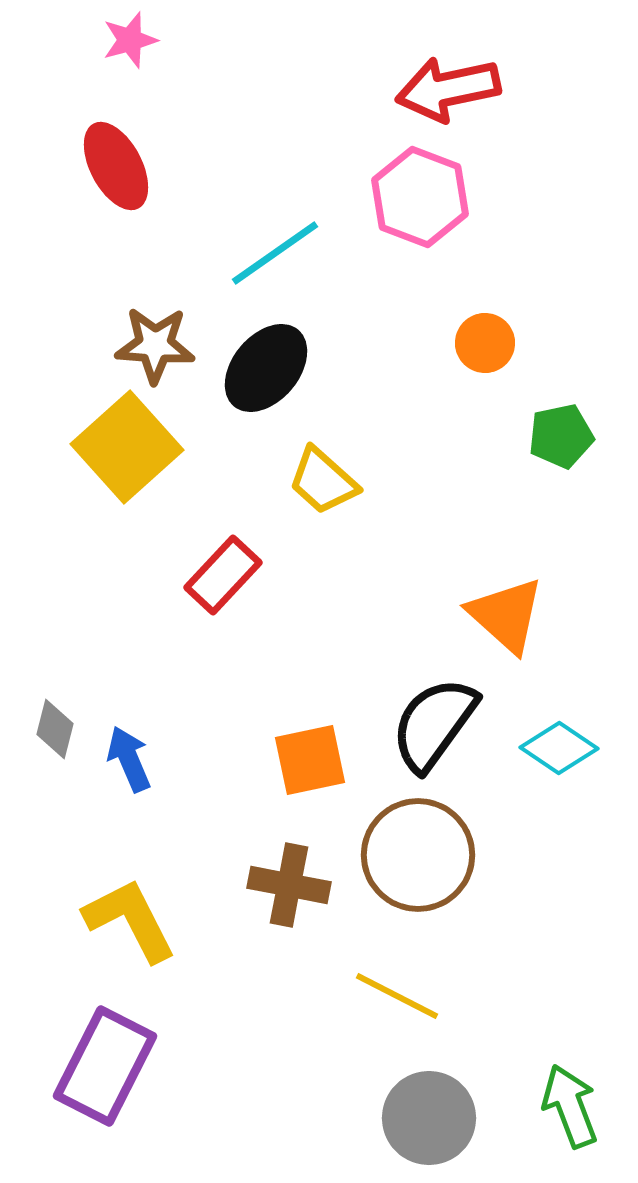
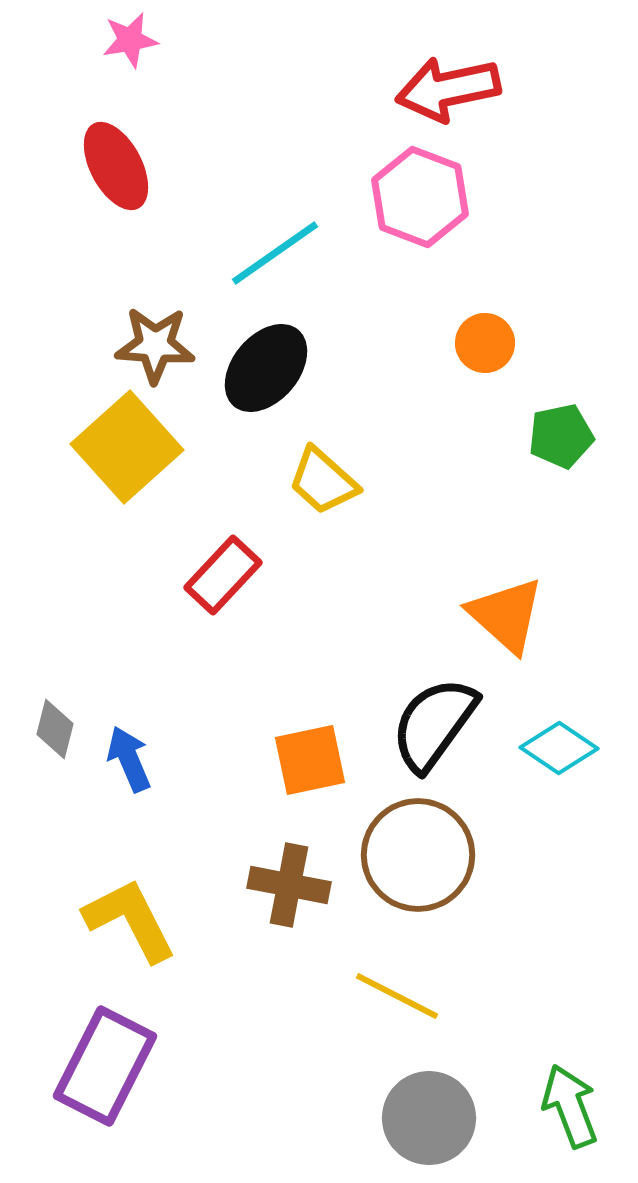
pink star: rotated 6 degrees clockwise
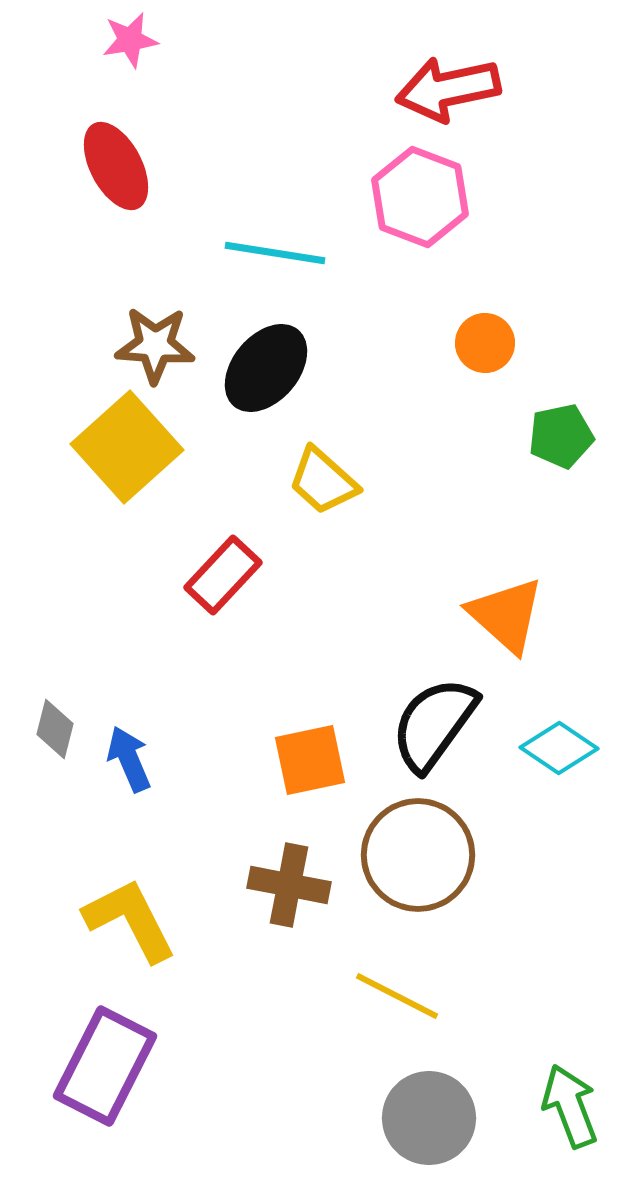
cyan line: rotated 44 degrees clockwise
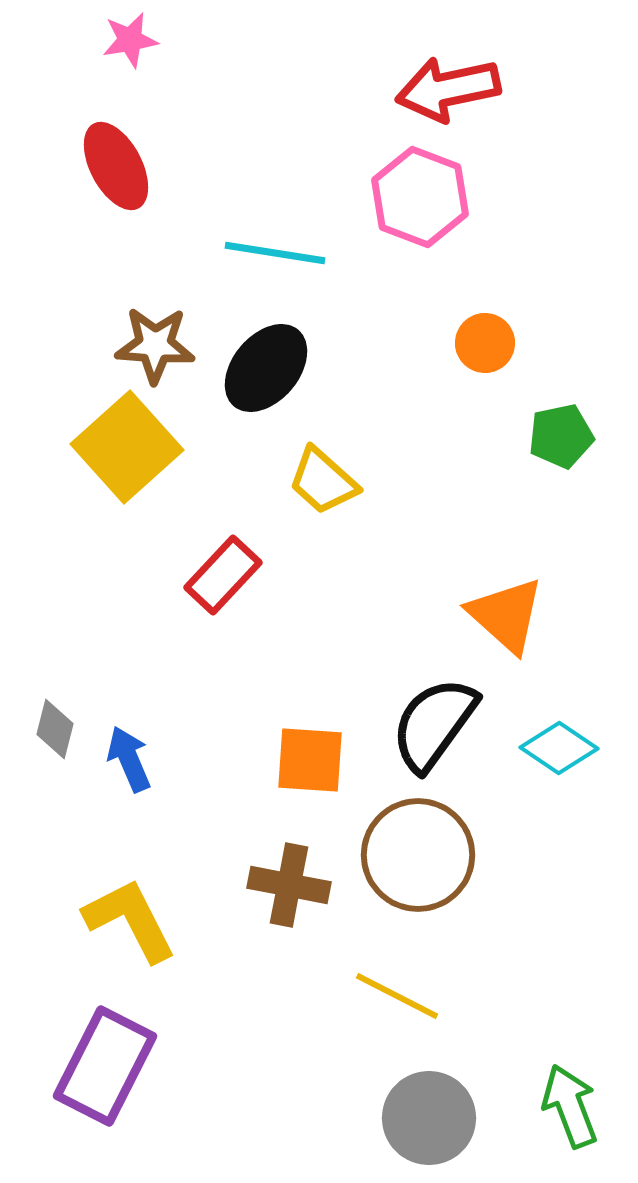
orange square: rotated 16 degrees clockwise
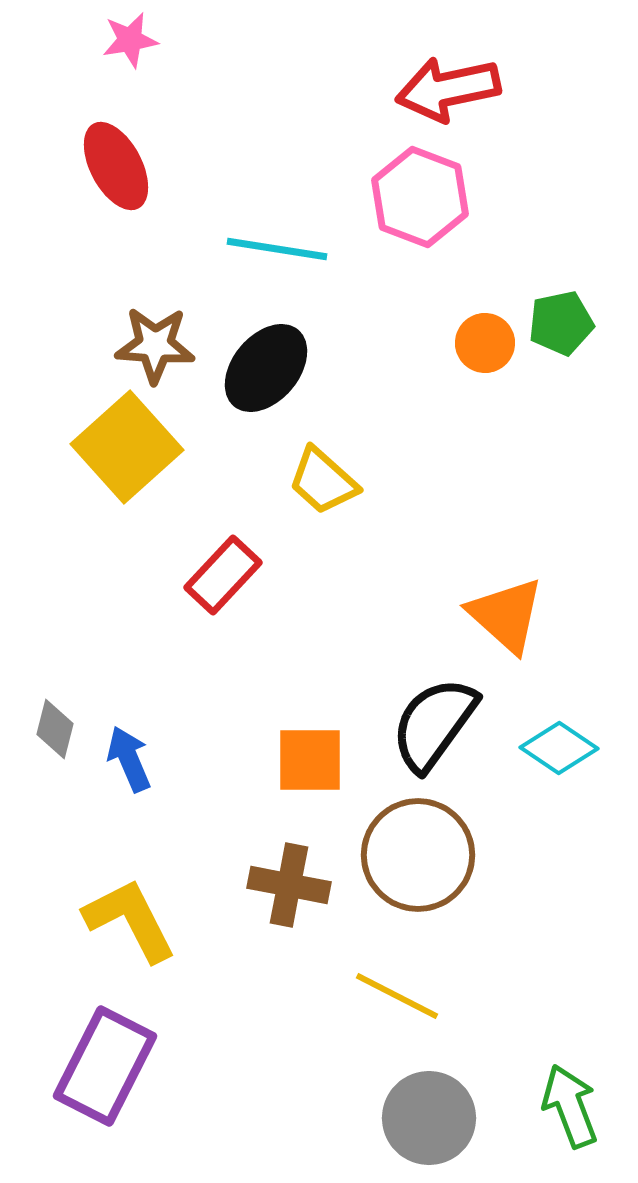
cyan line: moved 2 px right, 4 px up
green pentagon: moved 113 px up
orange square: rotated 4 degrees counterclockwise
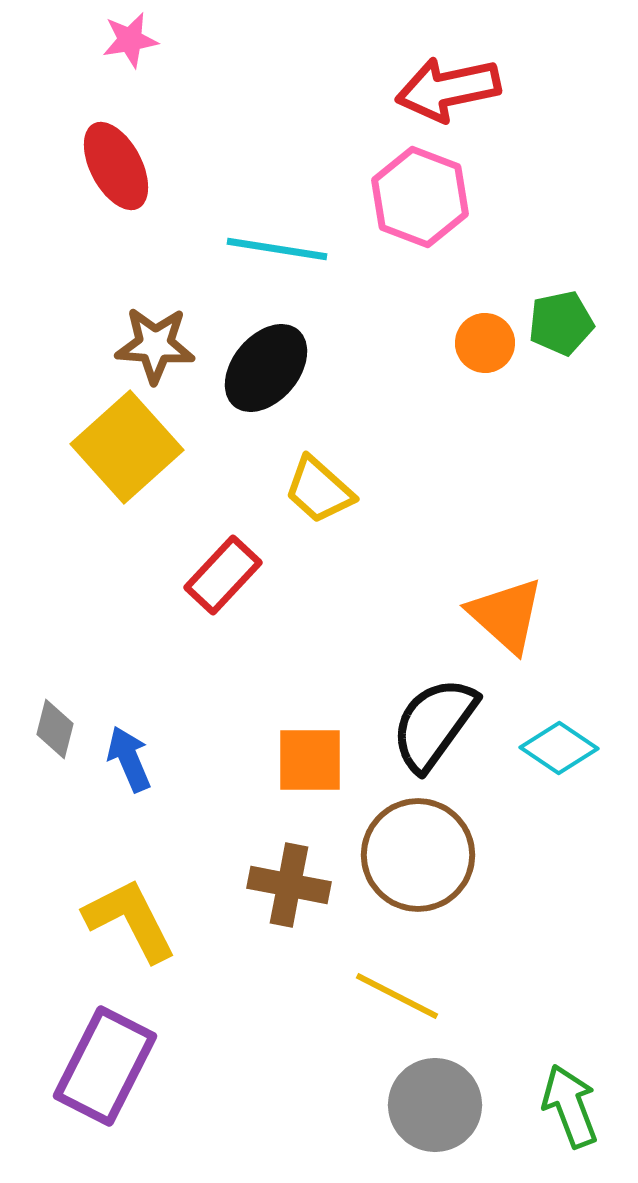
yellow trapezoid: moved 4 px left, 9 px down
gray circle: moved 6 px right, 13 px up
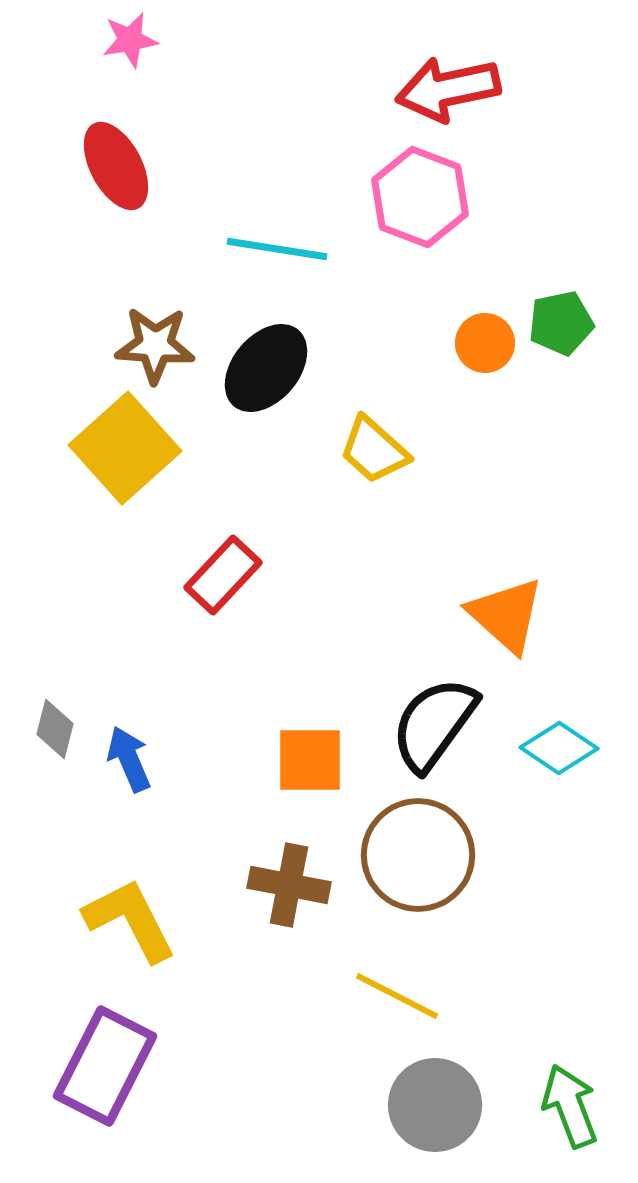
yellow square: moved 2 px left, 1 px down
yellow trapezoid: moved 55 px right, 40 px up
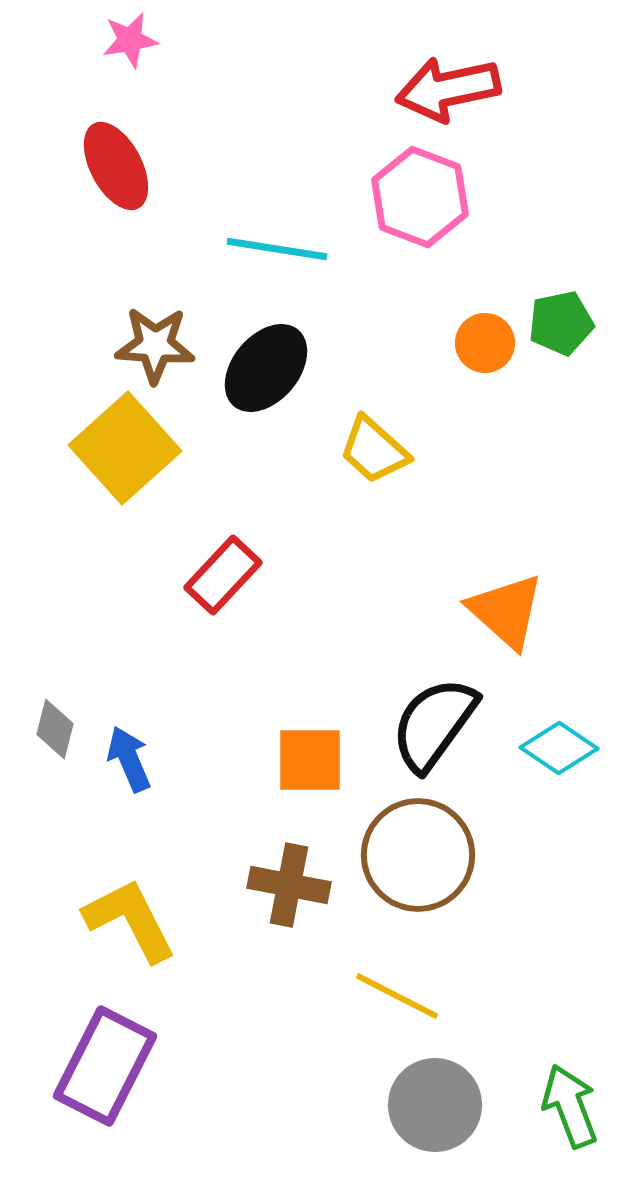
orange triangle: moved 4 px up
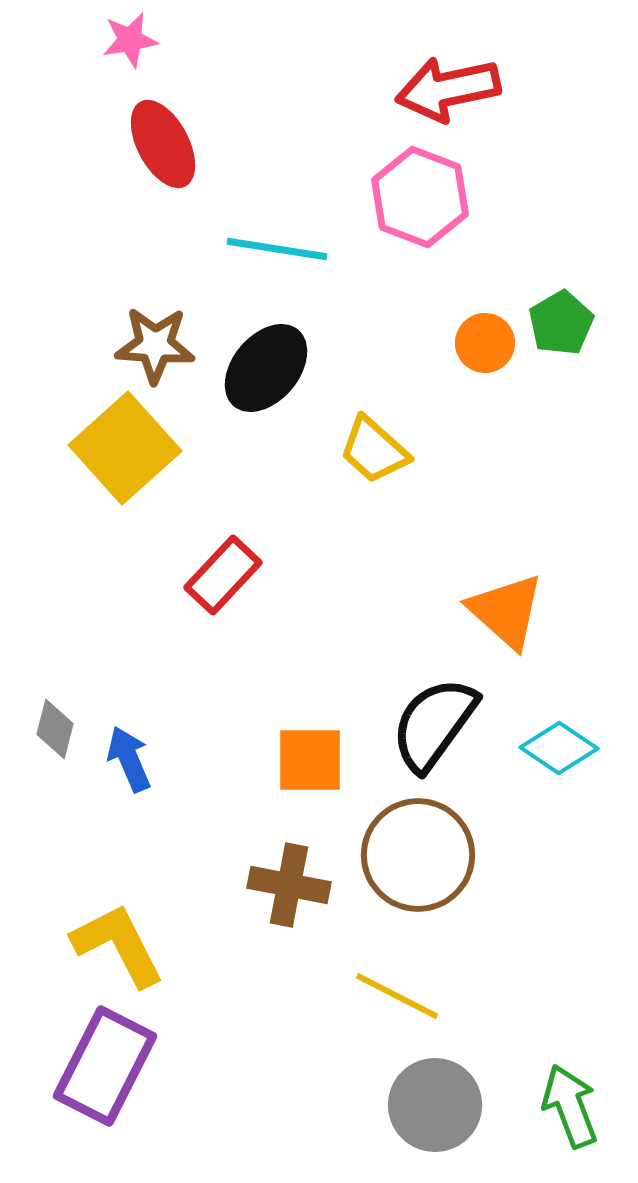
red ellipse: moved 47 px right, 22 px up
green pentagon: rotated 18 degrees counterclockwise
yellow L-shape: moved 12 px left, 25 px down
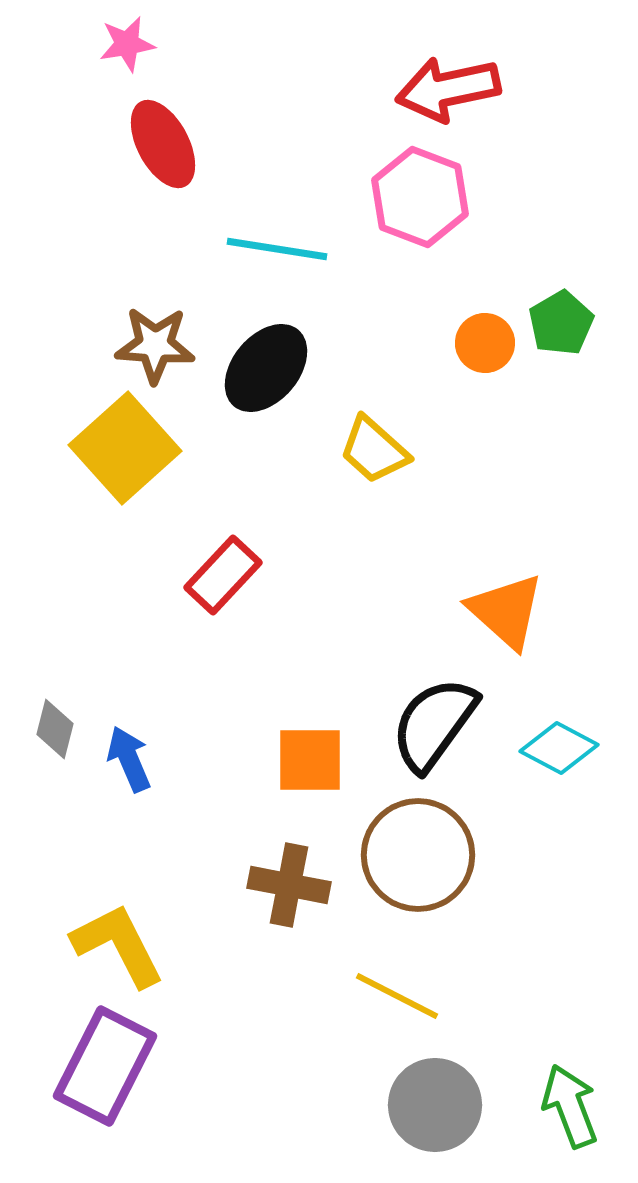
pink star: moved 3 px left, 4 px down
cyan diamond: rotated 6 degrees counterclockwise
